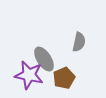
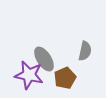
gray semicircle: moved 6 px right, 9 px down
brown pentagon: moved 1 px right
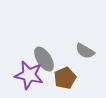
gray semicircle: rotated 108 degrees clockwise
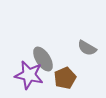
gray semicircle: moved 2 px right, 3 px up
gray ellipse: moved 1 px left
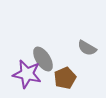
purple star: moved 2 px left, 1 px up
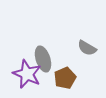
gray ellipse: rotated 15 degrees clockwise
purple star: rotated 12 degrees clockwise
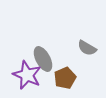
gray ellipse: rotated 10 degrees counterclockwise
purple star: moved 1 px down
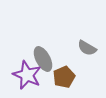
brown pentagon: moved 1 px left, 1 px up
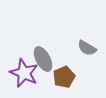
purple star: moved 3 px left, 2 px up
